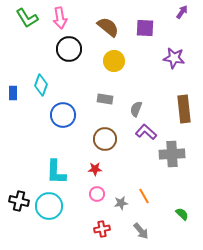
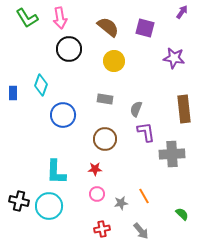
purple square: rotated 12 degrees clockwise
purple L-shape: rotated 40 degrees clockwise
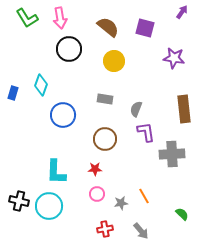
blue rectangle: rotated 16 degrees clockwise
red cross: moved 3 px right
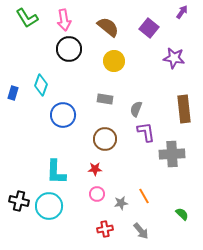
pink arrow: moved 4 px right, 2 px down
purple square: moved 4 px right; rotated 24 degrees clockwise
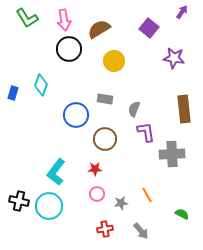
brown semicircle: moved 9 px left, 2 px down; rotated 70 degrees counterclockwise
gray semicircle: moved 2 px left
blue circle: moved 13 px right
cyan L-shape: rotated 36 degrees clockwise
orange line: moved 3 px right, 1 px up
green semicircle: rotated 16 degrees counterclockwise
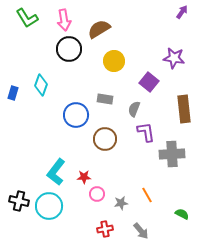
purple square: moved 54 px down
red star: moved 11 px left, 8 px down
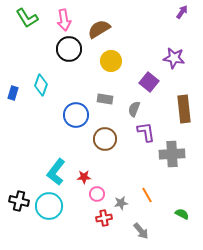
yellow circle: moved 3 px left
red cross: moved 1 px left, 11 px up
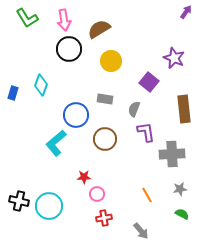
purple arrow: moved 4 px right
purple star: rotated 15 degrees clockwise
cyan L-shape: moved 29 px up; rotated 12 degrees clockwise
gray star: moved 59 px right, 14 px up
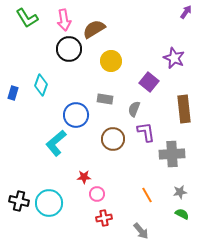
brown semicircle: moved 5 px left
brown circle: moved 8 px right
gray star: moved 3 px down
cyan circle: moved 3 px up
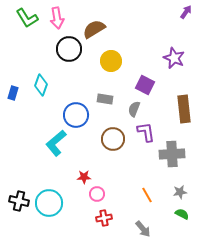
pink arrow: moved 7 px left, 2 px up
purple square: moved 4 px left, 3 px down; rotated 12 degrees counterclockwise
gray arrow: moved 2 px right, 2 px up
